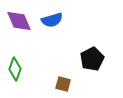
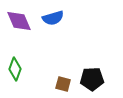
blue semicircle: moved 1 px right, 2 px up
black pentagon: moved 20 px down; rotated 25 degrees clockwise
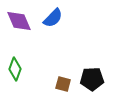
blue semicircle: rotated 30 degrees counterclockwise
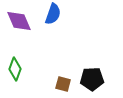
blue semicircle: moved 4 px up; rotated 25 degrees counterclockwise
